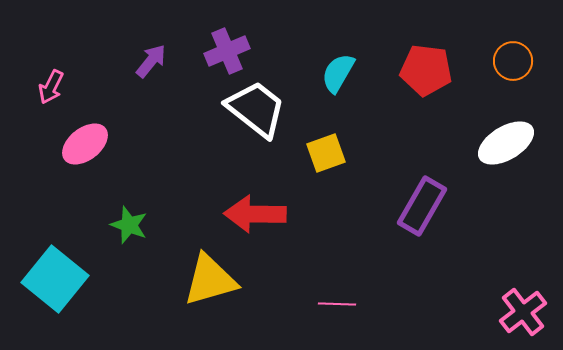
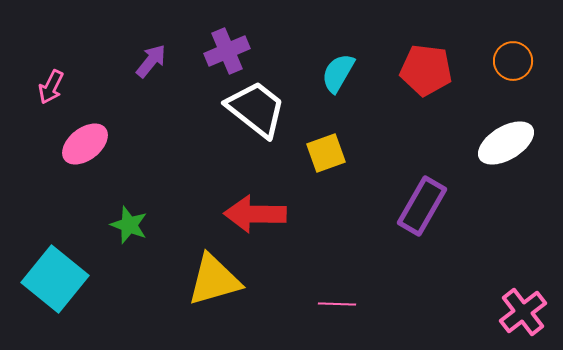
yellow triangle: moved 4 px right
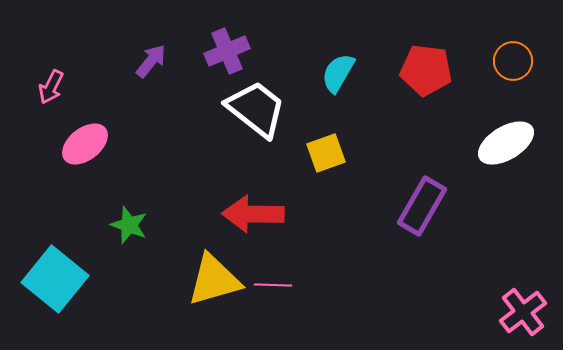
red arrow: moved 2 px left
pink line: moved 64 px left, 19 px up
